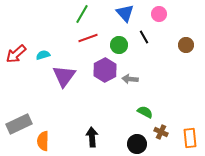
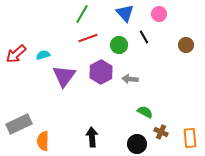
purple hexagon: moved 4 px left, 2 px down
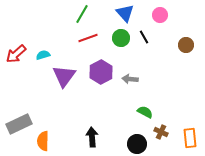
pink circle: moved 1 px right, 1 px down
green circle: moved 2 px right, 7 px up
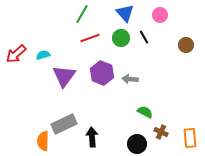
red line: moved 2 px right
purple hexagon: moved 1 px right, 1 px down; rotated 10 degrees counterclockwise
gray rectangle: moved 45 px right
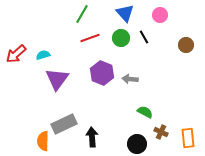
purple triangle: moved 7 px left, 3 px down
orange rectangle: moved 2 px left
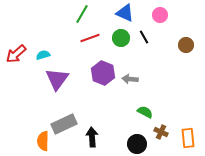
blue triangle: rotated 24 degrees counterclockwise
purple hexagon: moved 1 px right
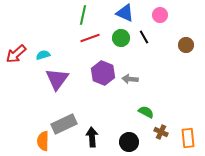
green line: moved 1 px right, 1 px down; rotated 18 degrees counterclockwise
green semicircle: moved 1 px right
black circle: moved 8 px left, 2 px up
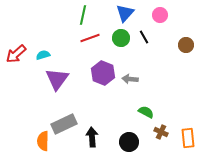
blue triangle: rotated 48 degrees clockwise
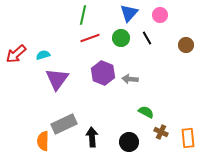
blue triangle: moved 4 px right
black line: moved 3 px right, 1 px down
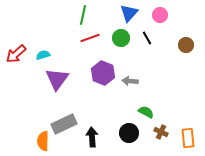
gray arrow: moved 2 px down
black circle: moved 9 px up
